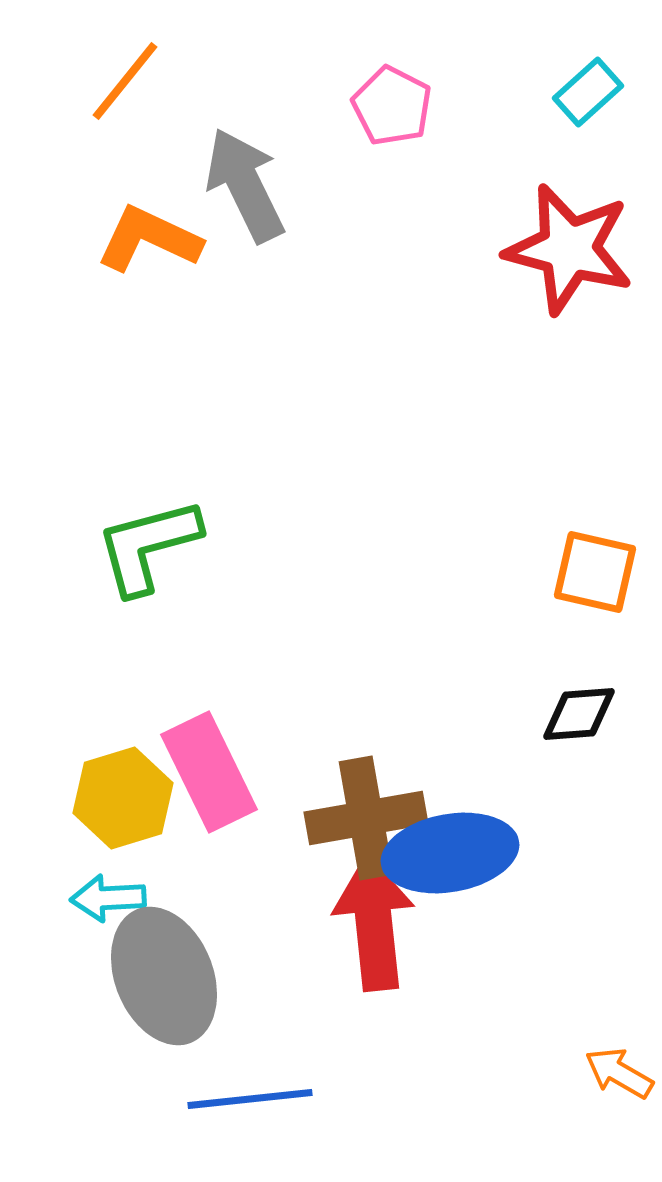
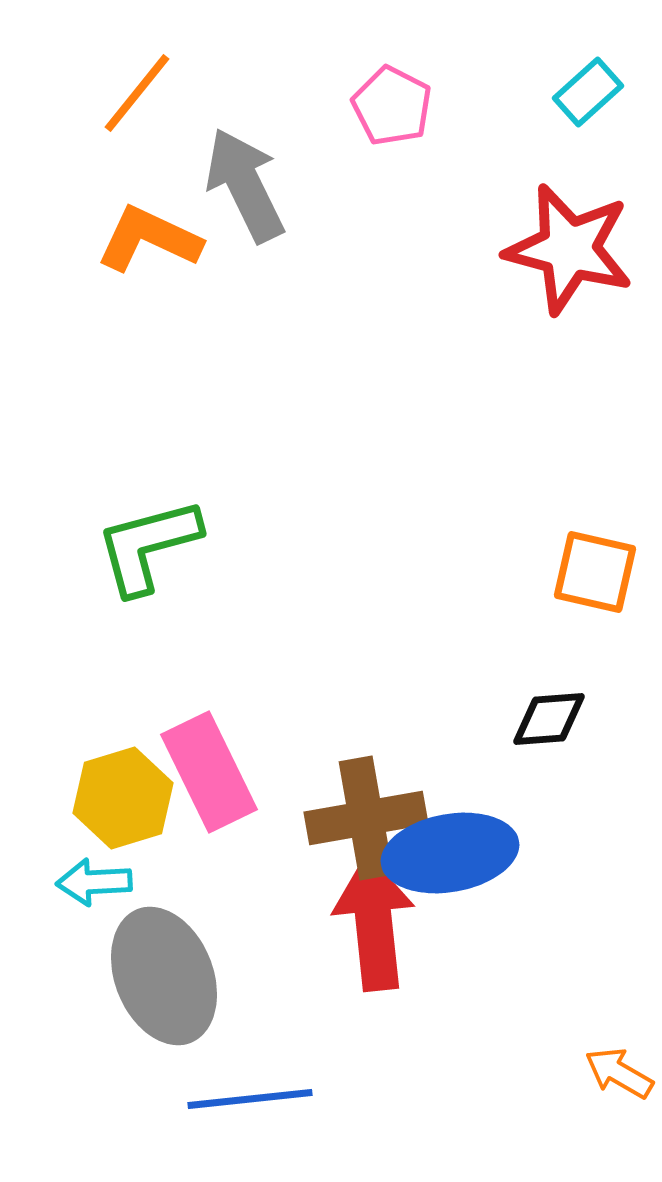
orange line: moved 12 px right, 12 px down
black diamond: moved 30 px left, 5 px down
cyan arrow: moved 14 px left, 16 px up
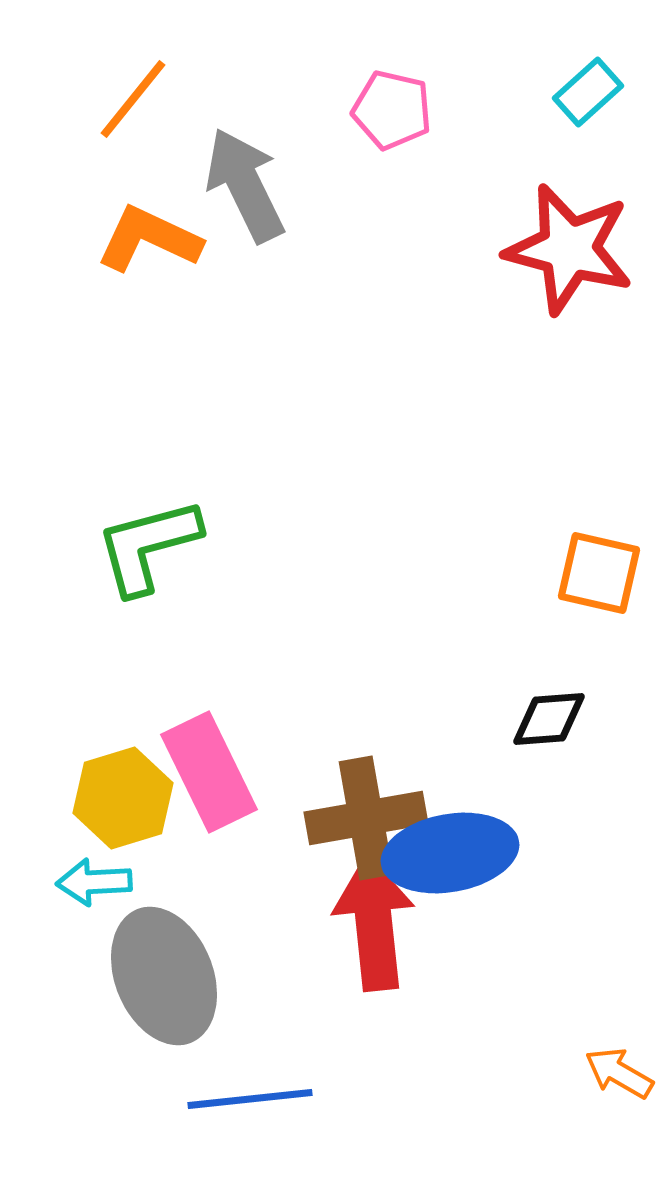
orange line: moved 4 px left, 6 px down
pink pentagon: moved 4 px down; rotated 14 degrees counterclockwise
orange square: moved 4 px right, 1 px down
